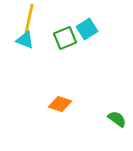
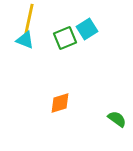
orange diamond: moved 1 px up; rotated 35 degrees counterclockwise
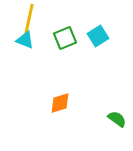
cyan square: moved 11 px right, 7 px down
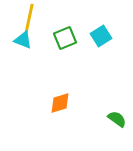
cyan square: moved 3 px right
cyan triangle: moved 2 px left
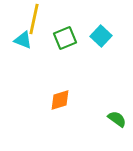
yellow line: moved 5 px right
cyan square: rotated 15 degrees counterclockwise
orange diamond: moved 3 px up
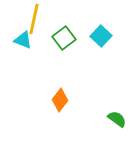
green square: moved 1 px left; rotated 15 degrees counterclockwise
orange diamond: rotated 35 degrees counterclockwise
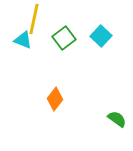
orange diamond: moved 5 px left, 1 px up
